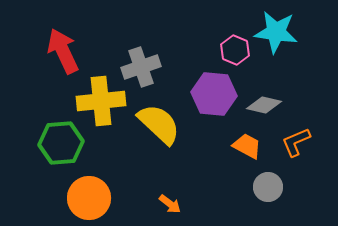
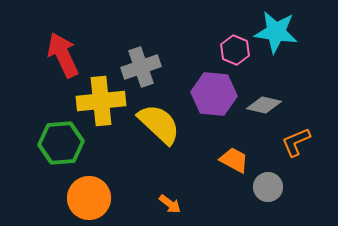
red arrow: moved 4 px down
orange trapezoid: moved 13 px left, 14 px down
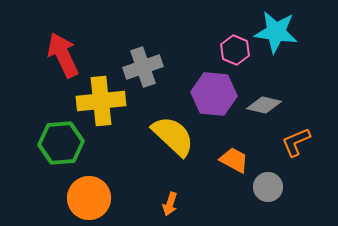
gray cross: moved 2 px right
yellow semicircle: moved 14 px right, 12 px down
orange arrow: rotated 70 degrees clockwise
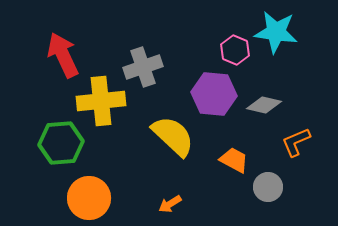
orange arrow: rotated 40 degrees clockwise
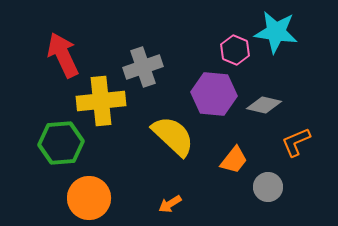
orange trapezoid: rotated 100 degrees clockwise
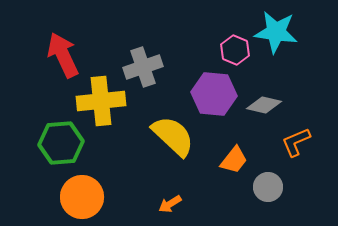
orange circle: moved 7 px left, 1 px up
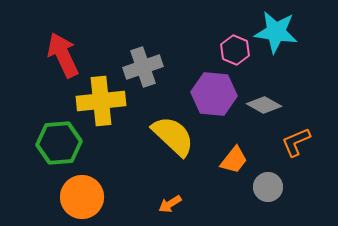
gray diamond: rotated 16 degrees clockwise
green hexagon: moved 2 px left
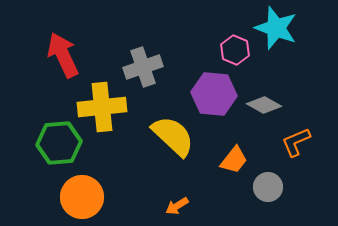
cyan star: moved 4 px up; rotated 12 degrees clockwise
yellow cross: moved 1 px right, 6 px down
orange arrow: moved 7 px right, 2 px down
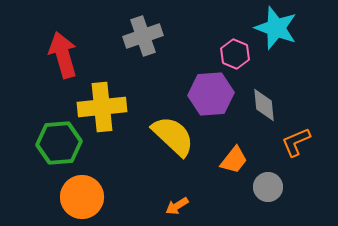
pink hexagon: moved 4 px down
red arrow: rotated 9 degrees clockwise
gray cross: moved 31 px up
purple hexagon: moved 3 px left; rotated 9 degrees counterclockwise
gray diamond: rotated 56 degrees clockwise
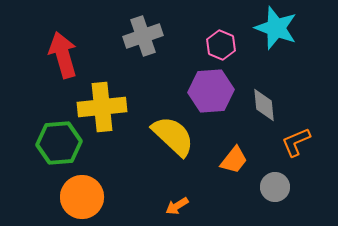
pink hexagon: moved 14 px left, 9 px up
purple hexagon: moved 3 px up
gray circle: moved 7 px right
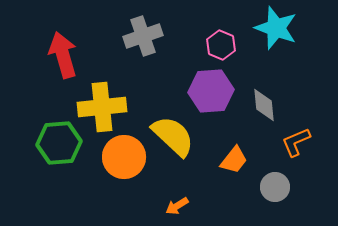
orange circle: moved 42 px right, 40 px up
